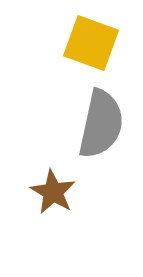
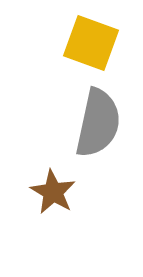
gray semicircle: moved 3 px left, 1 px up
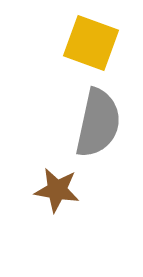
brown star: moved 4 px right, 2 px up; rotated 21 degrees counterclockwise
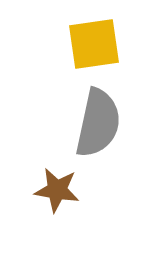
yellow square: moved 3 px right, 1 px down; rotated 28 degrees counterclockwise
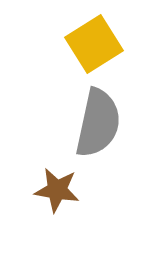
yellow square: rotated 24 degrees counterclockwise
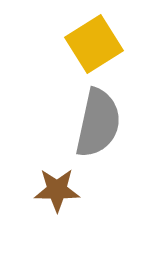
brown star: rotated 9 degrees counterclockwise
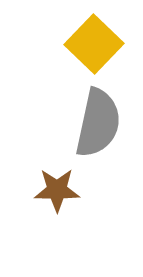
yellow square: rotated 14 degrees counterclockwise
